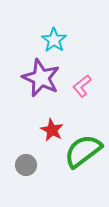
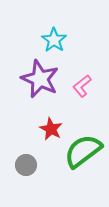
purple star: moved 1 px left, 1 px down
red star: moved 1 px left, 1 px up
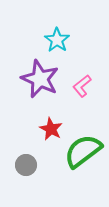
cyan star: moved 3 px right
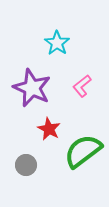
cyan star: moved 3 px down
purple star: moved 8 px left, 9 px down
red star: moved 2 px left
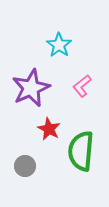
cyan star: moved 2 px right, 2 px down
purple star: moved 1 px left; rotated 24 degrees clockwise
green semicircle: moved 2 px left; rotated 48 degrees counterclockwise
gray circle: moved 1 px left, 1 px down
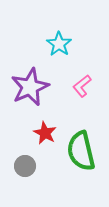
cyan star: moved 1 px up
purple star: moved 1 px left, 1 px up
red star: moved 4 px left, 4 px down
green semicircle: rotated 18 degrees counterclockwise
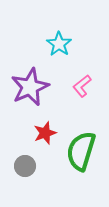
red star: rotated 25 degrees clockwise
green semicircle: rotated 30 degrees clockwise
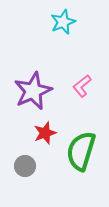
cyan star: moved 4 px right, 22 px up; rotated 15 degrees clockwise
purple star: moved 3 px right, 4 px down
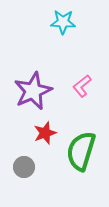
cyan star: rotated 25 degrees clockwise
gray circle: moved 1 px left, 1 px down
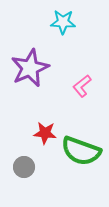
purple star: moved 3 px left, 23 px up
red star: rotated 25 degrees clockwise
green semicircle: rotated 87 degrees counterclockwise
